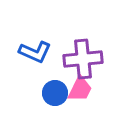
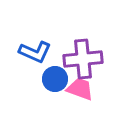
pink trapezoid: rotated 96 degrees counterclockwise
blue circle: moved 14 px up
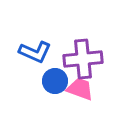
blue circle: moved 2 px down
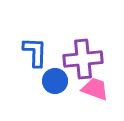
blue L-shape: rotated 112 degrees counterclockwise
pink trapezoid: moved 15 px right
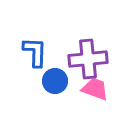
purple cross: moved 5 px right
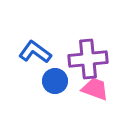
blue L-shape: rotated 56 degrees counterclockwise
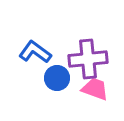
blue circle: moved 2 px right, 3 px up
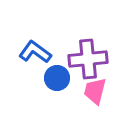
pink trapezoid: moved 2 px down; rotated 96 degrees counterclockwise
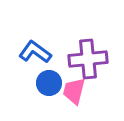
blue circle: moved 8 px left, 5 px down
pink trapezoid: moved 21 px left
